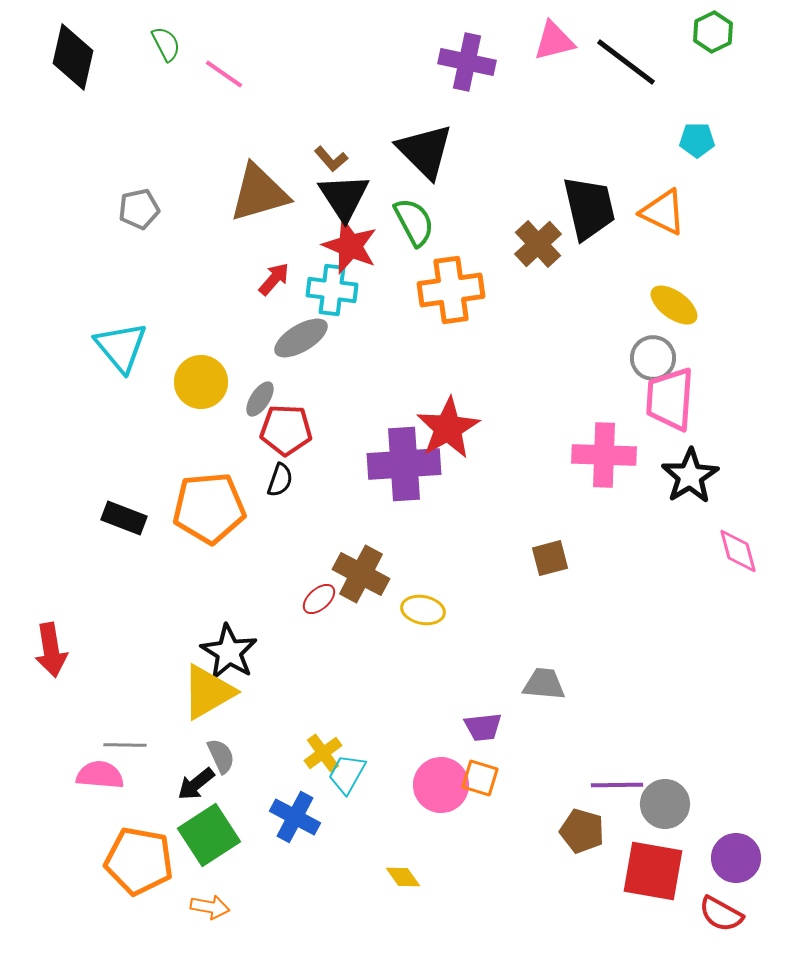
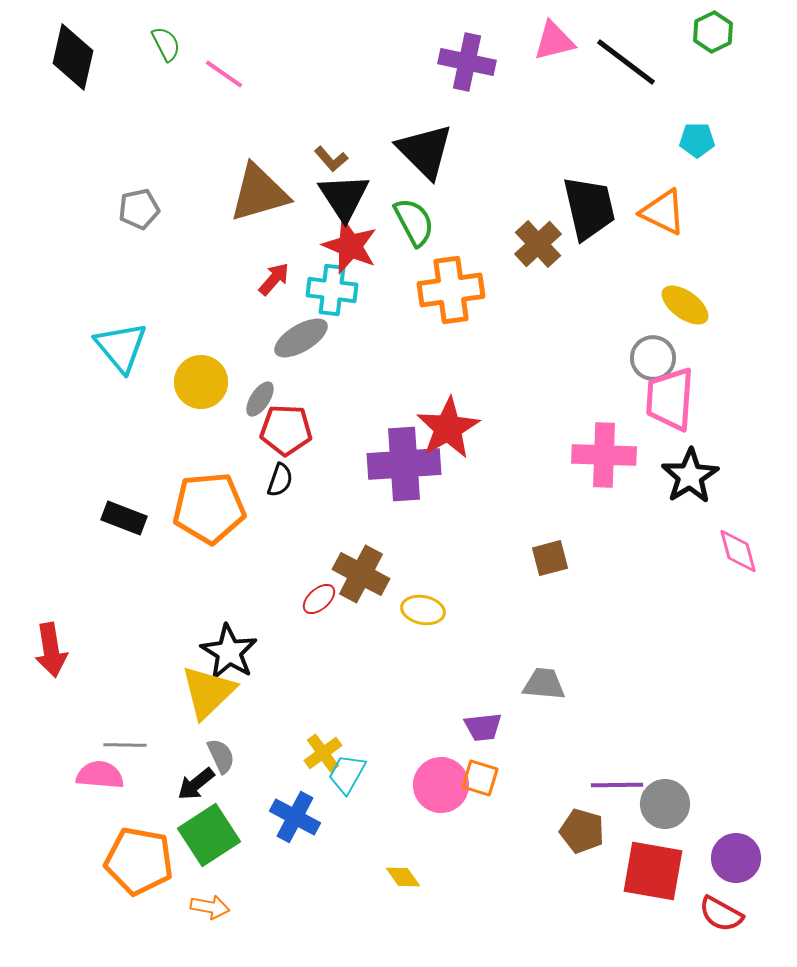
yellow ellipse at (674, 305): moved 11 px right
yellow triangle at (208, 692): rotated 14 degrees counterclockwise
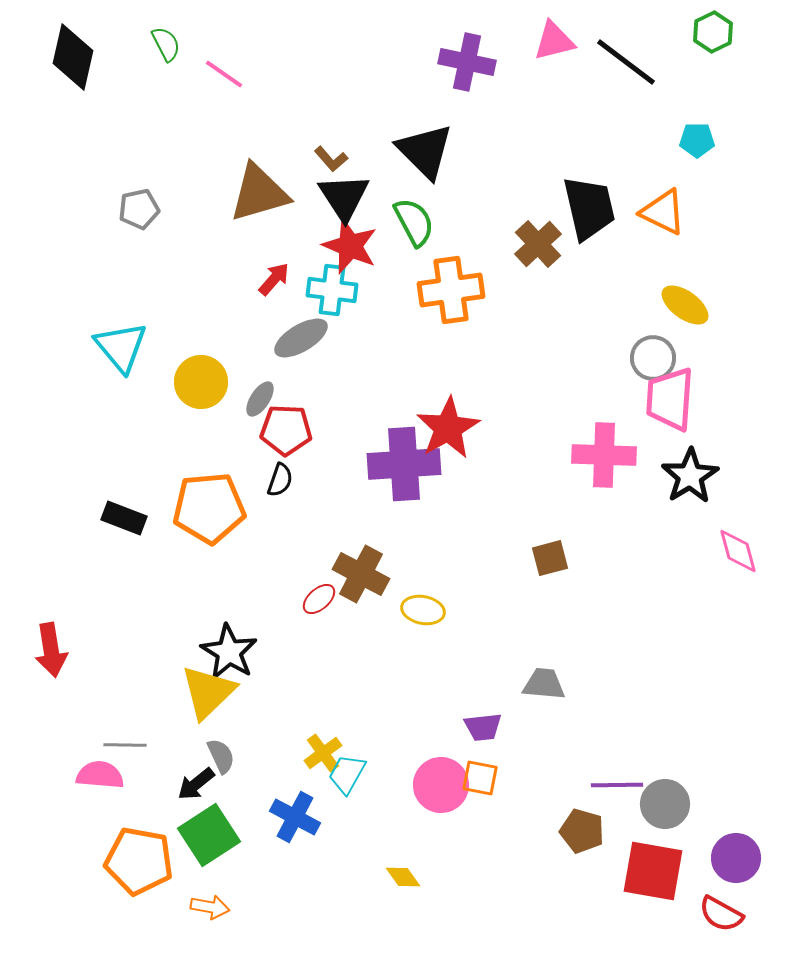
orange square at (480, 778): rotated 6 degrees counterclockwise
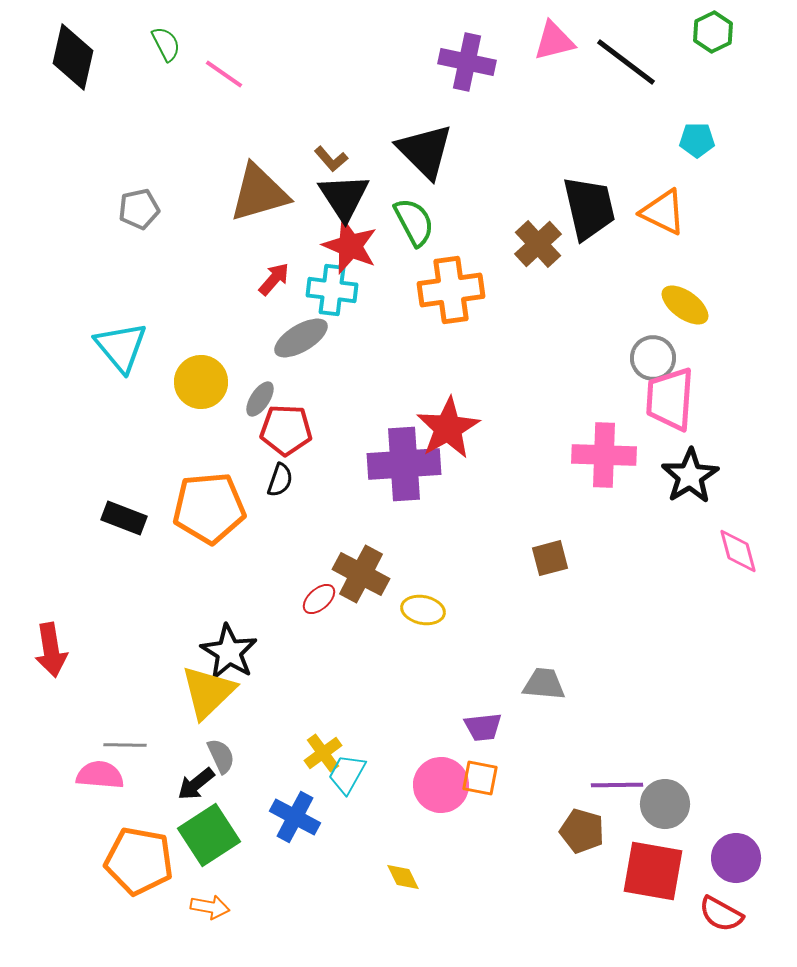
yellow diamond at (403, 877): rotated 9 degrees clockwise
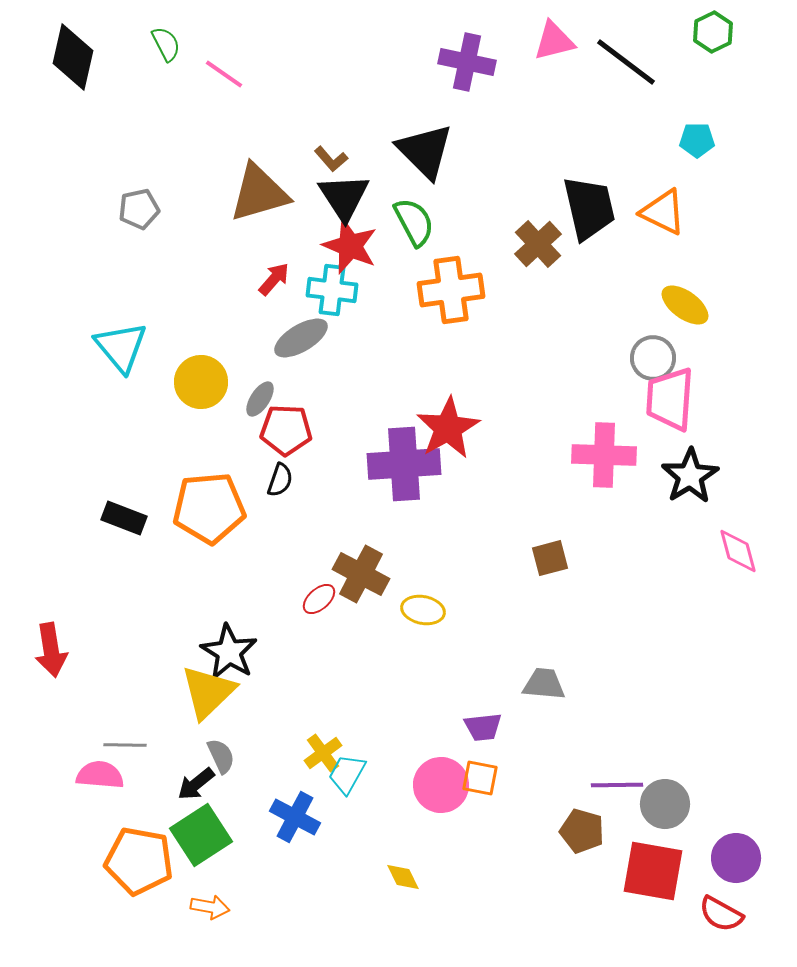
green square at (209, 835): moved 8 px left
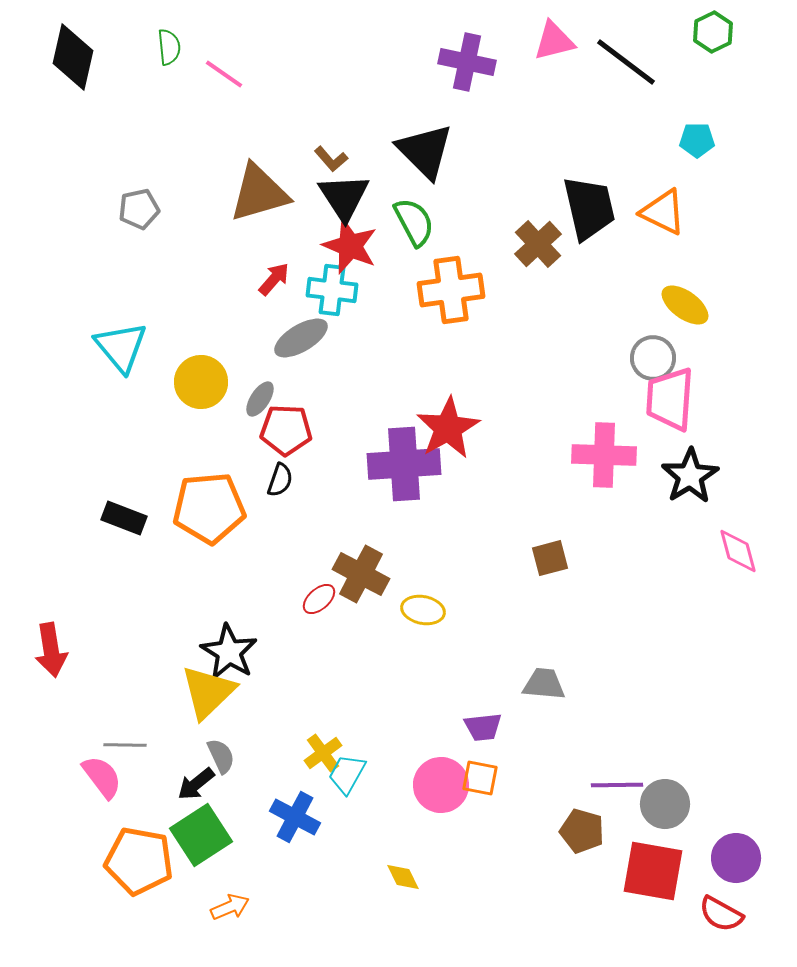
green semicircle at (166, 44): moved 3 px right, 3 px down; rotated 21 degrees clockwise
pink semicircle at (100, 775): moved 2 px right, 2 px down; rotated 48 degrees clockwise
orange arrow at (210, 907): moved 20 px right; rotated 33 degrees counterclockwise
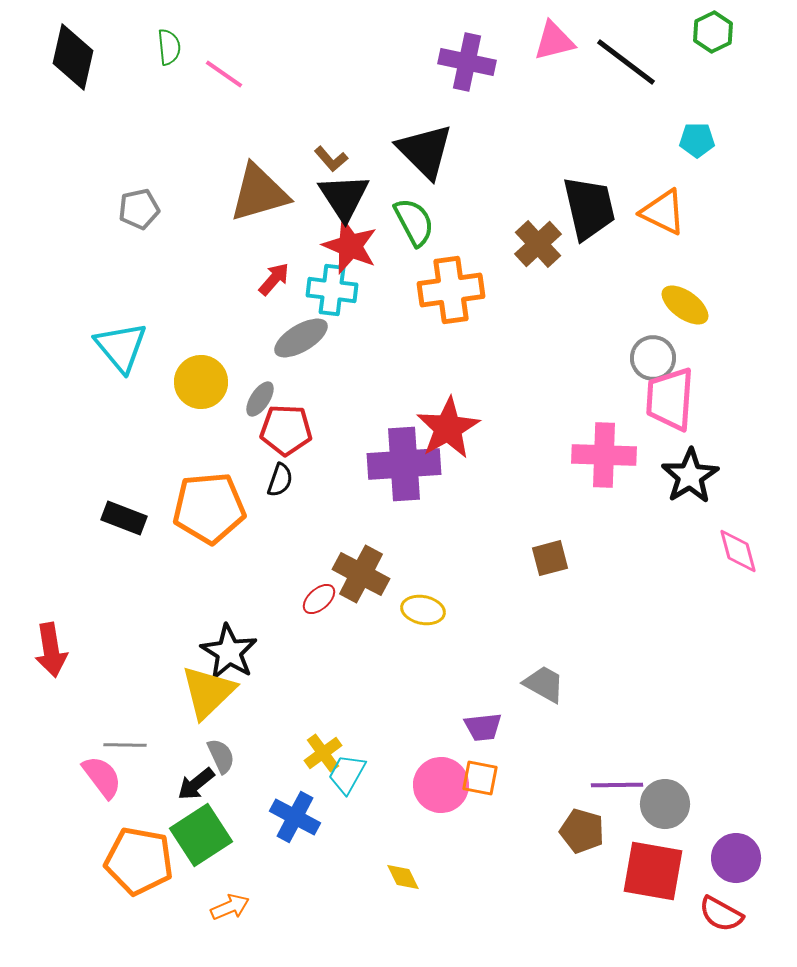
gray trapezoid at (544, 684): rotated 24 degrees clockwise
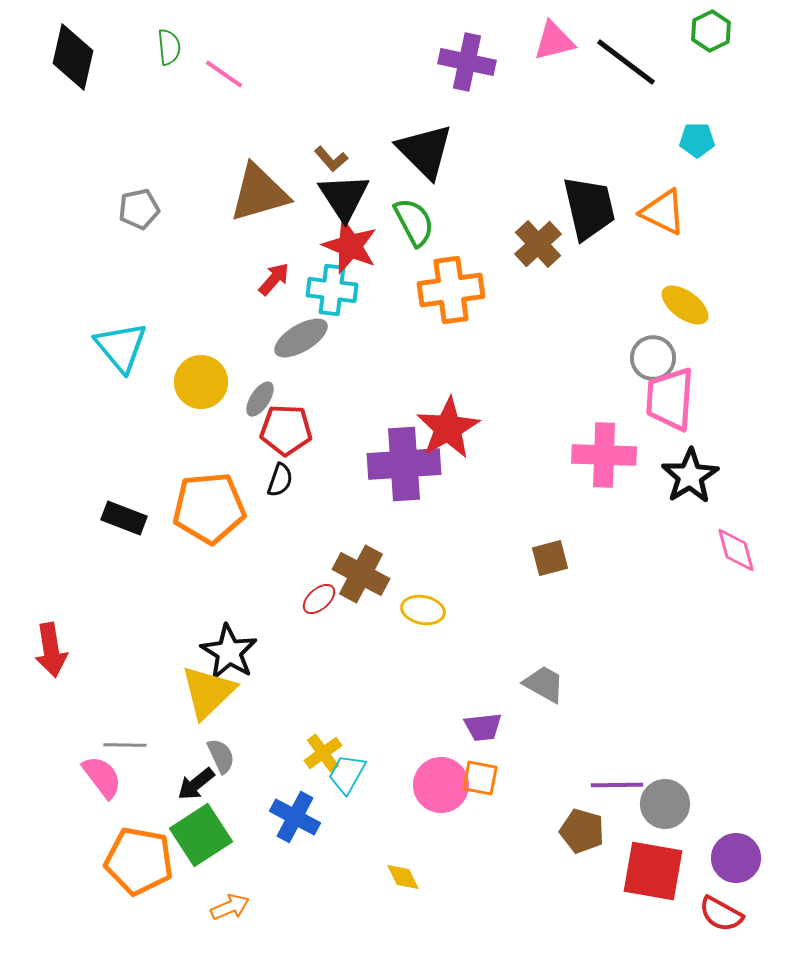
green hexagon at (713, 32): moved 2 px left, 1 px up
pink diamond at (738, 551): moved 2 px left, 1 px up
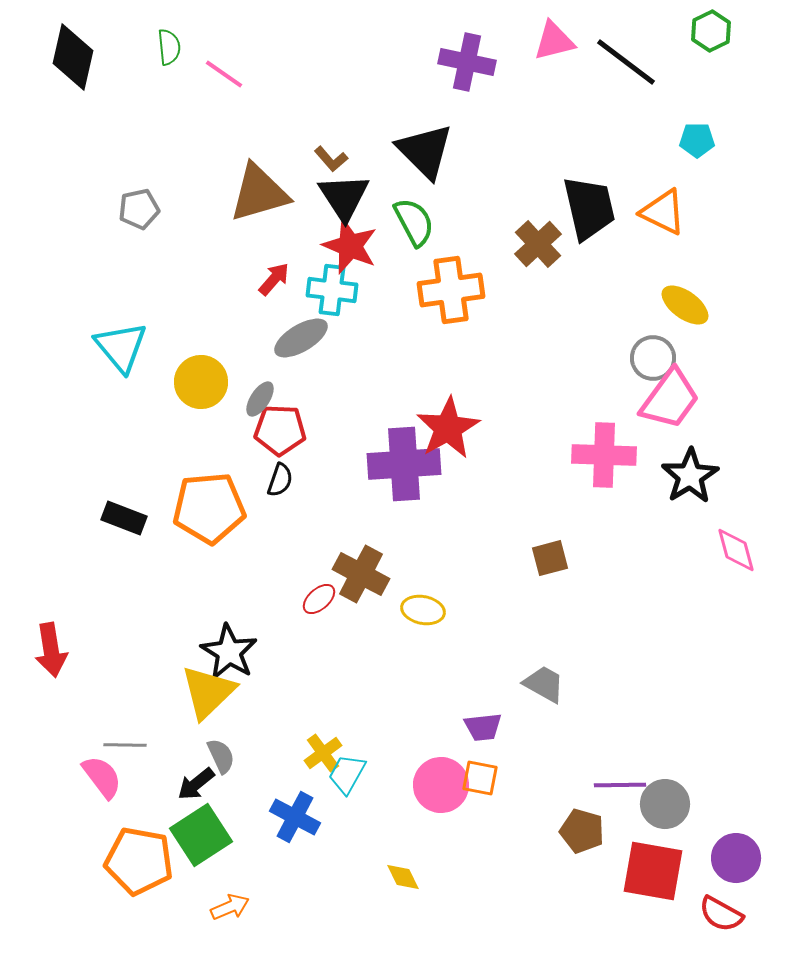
pink trapezoid at (670, 399): rotated 148 degrees counterclockwise
red pentagon at (286, 430): moved 6 px left
purple line at (617, 785): moved 3 px right
